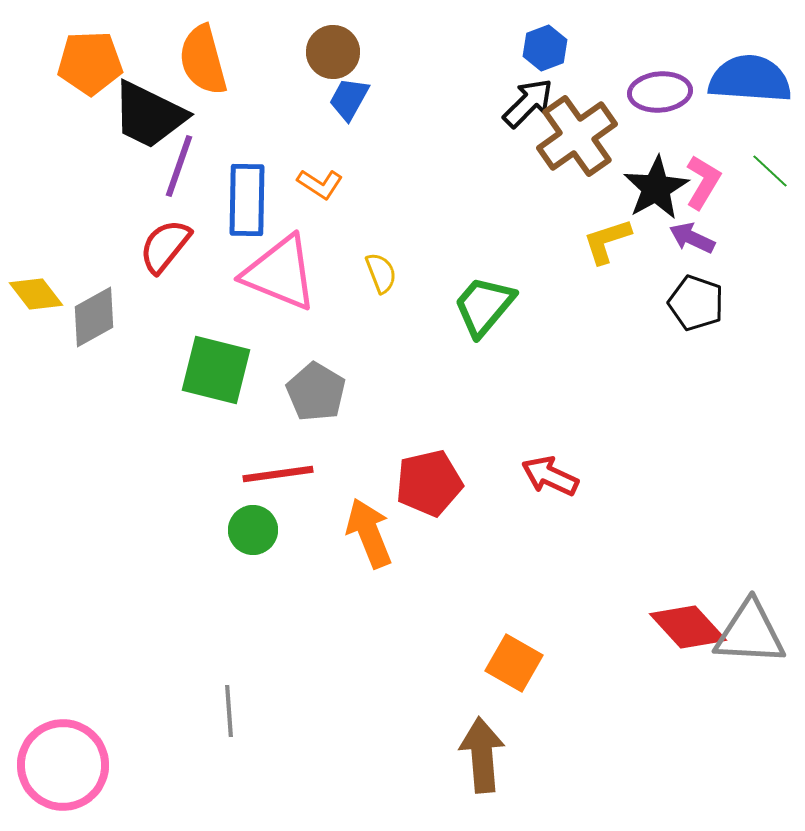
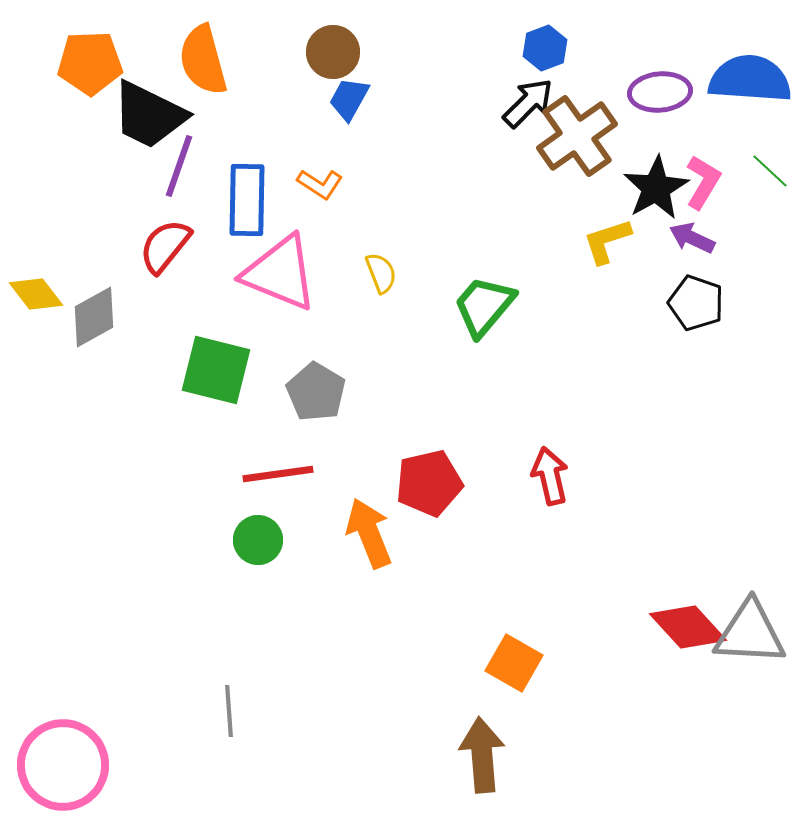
red arrow: rotated 52 degrees clockwise
green circle: moved 5 px right, 10 px down
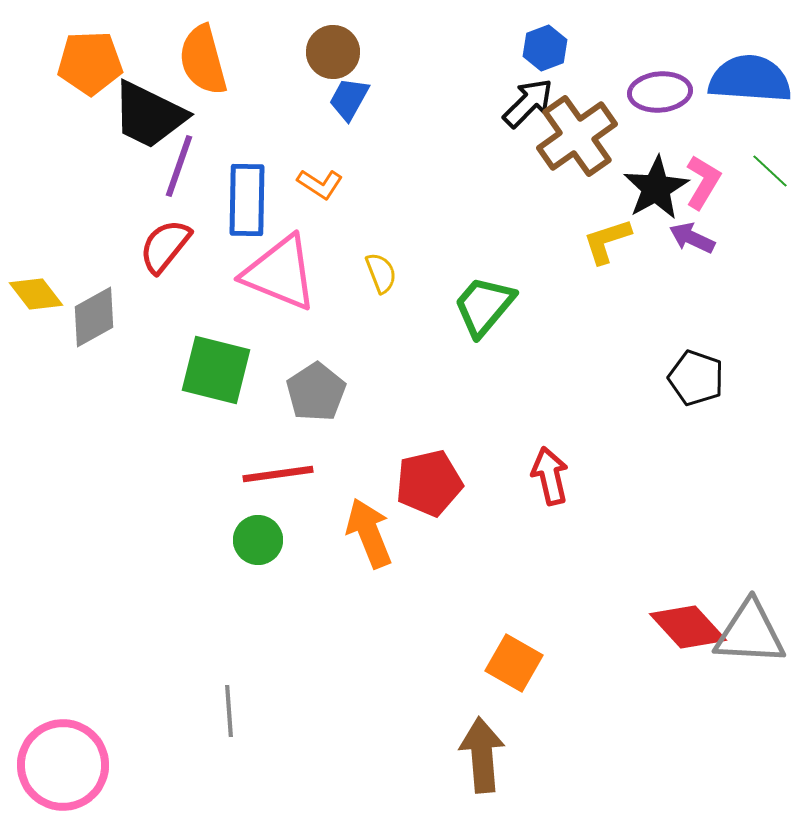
black pentagon: moved 75 px down
gray pentagon: rotated 8 degrees clockwise
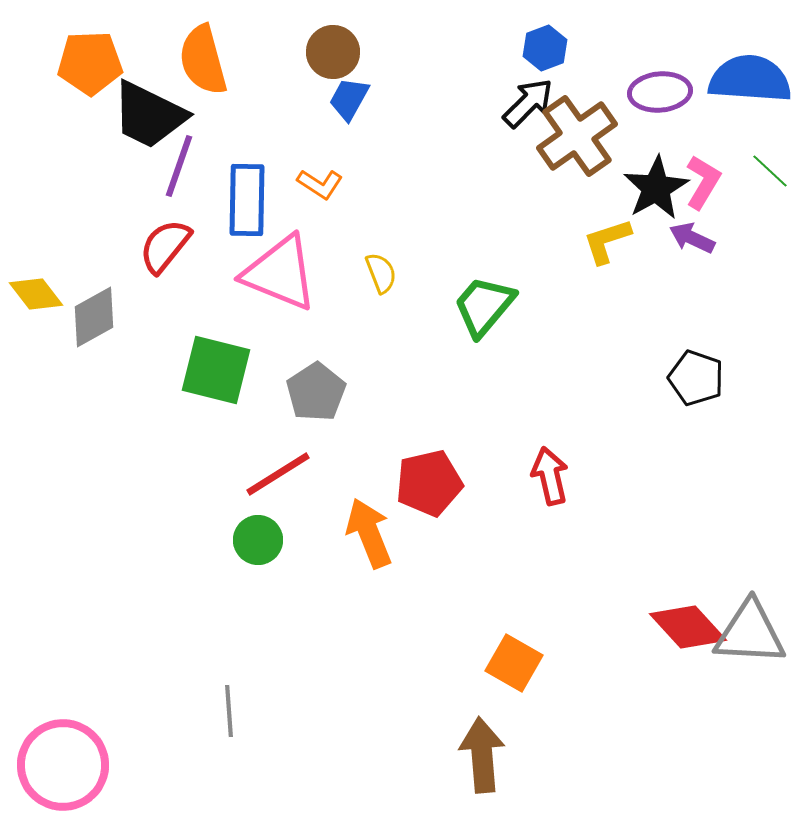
red line: rotated 24 degrees counterclockwise
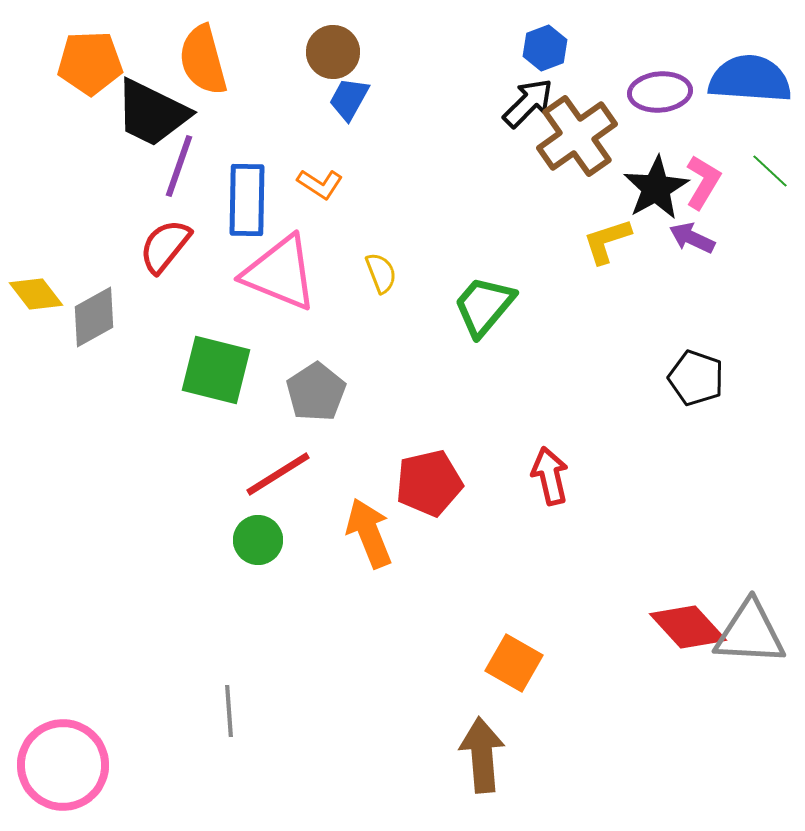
black trapezoid: moved 3 px right, 2 px up
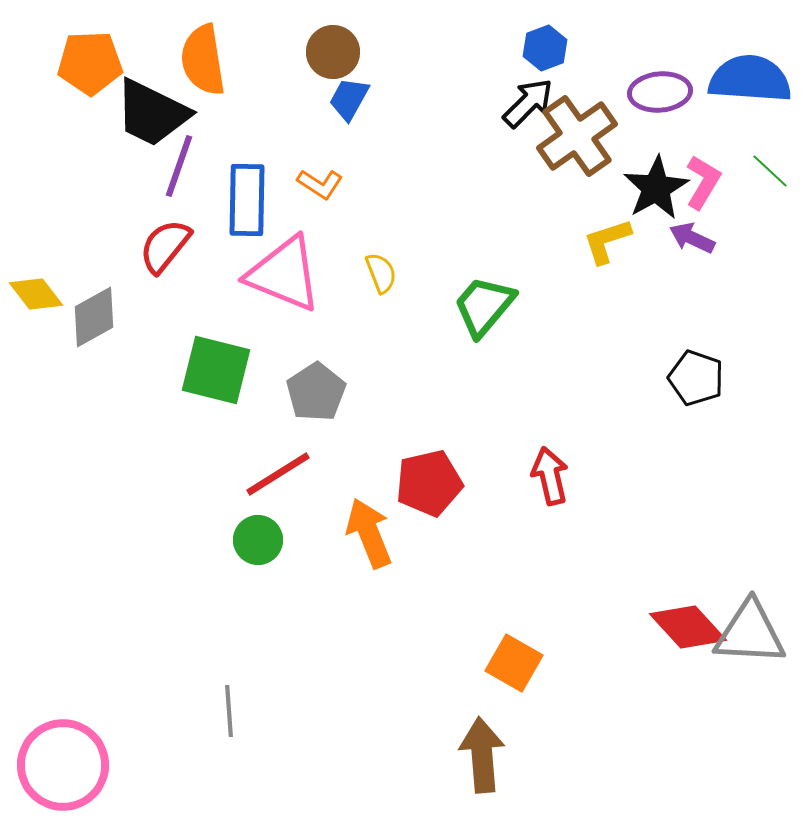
orange semicircle: rotated 6 degrees clockwise
pink triangle: moved 4 px right, 1 px down
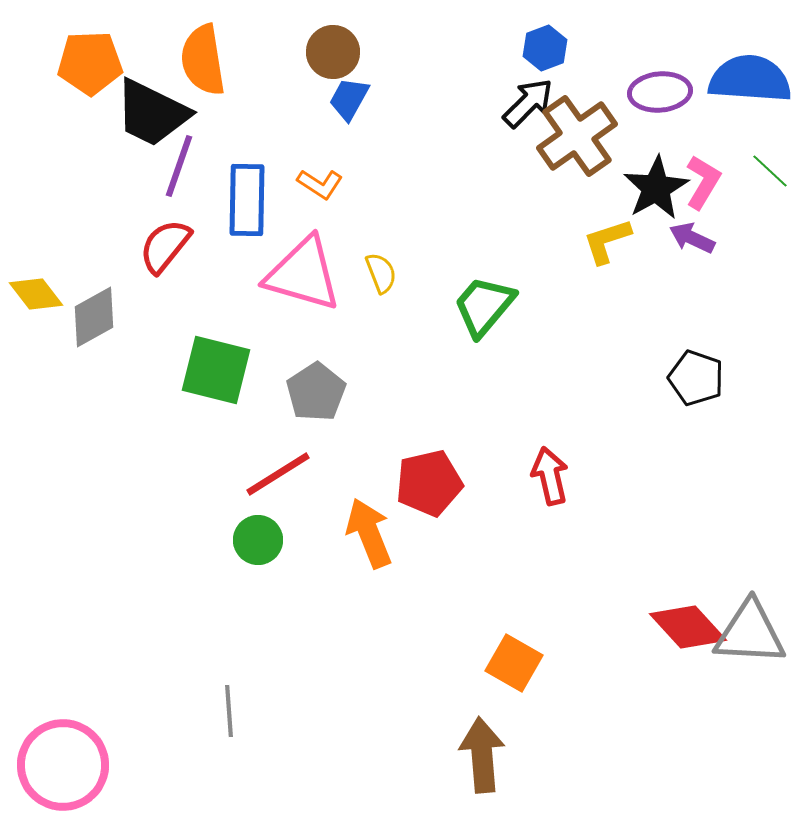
pink triangle: moved 19 px right; rotated 6 degrees counterclockwise
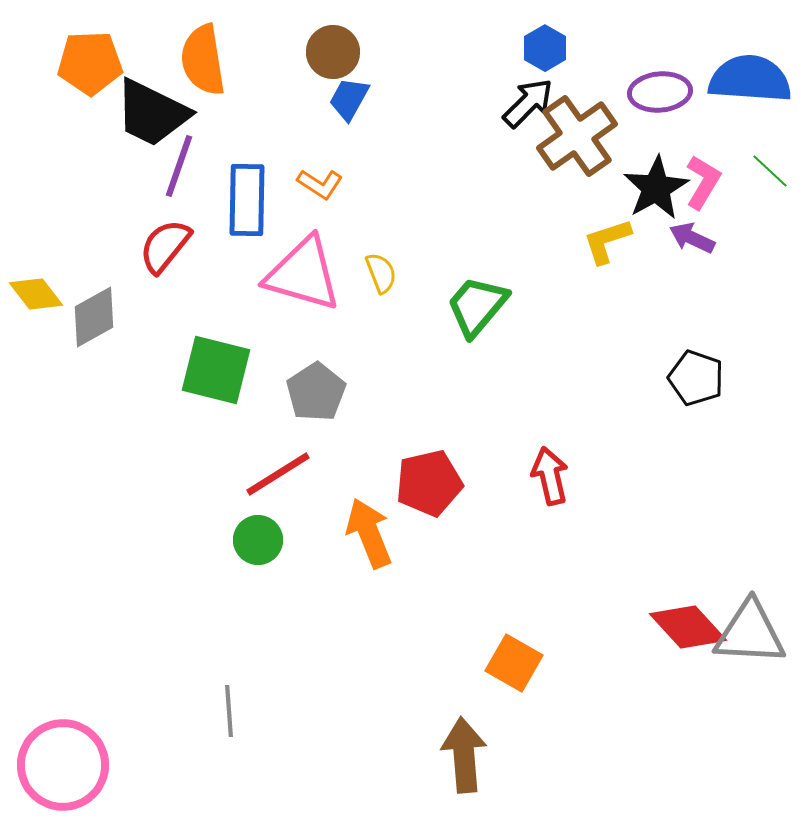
blue hexagon: rotated 9 degrees counterclockwise
green trapezoid: moved 7 px left
brown arrow: moved 18 px left
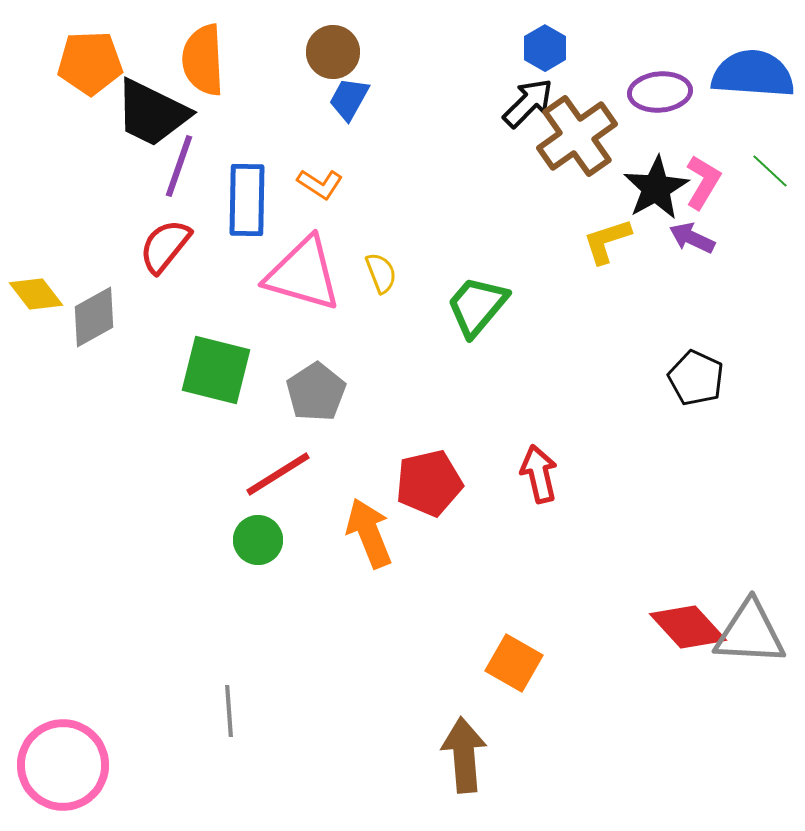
orange semicircle: rotated 6 degrees clockwise
blue semicircle: moved 3 px right, 5 px up
black pentagon: rotated 6 degrees clockwise
red arrow: moved 11 px left, 2 px up
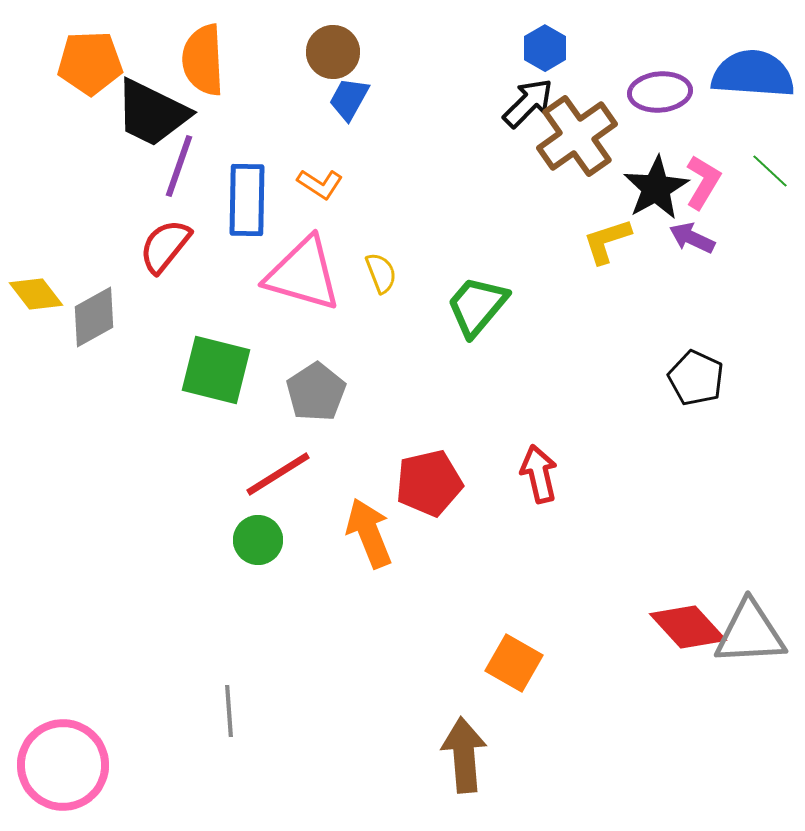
gray triangle: rotated 6 degrees counterclockwise
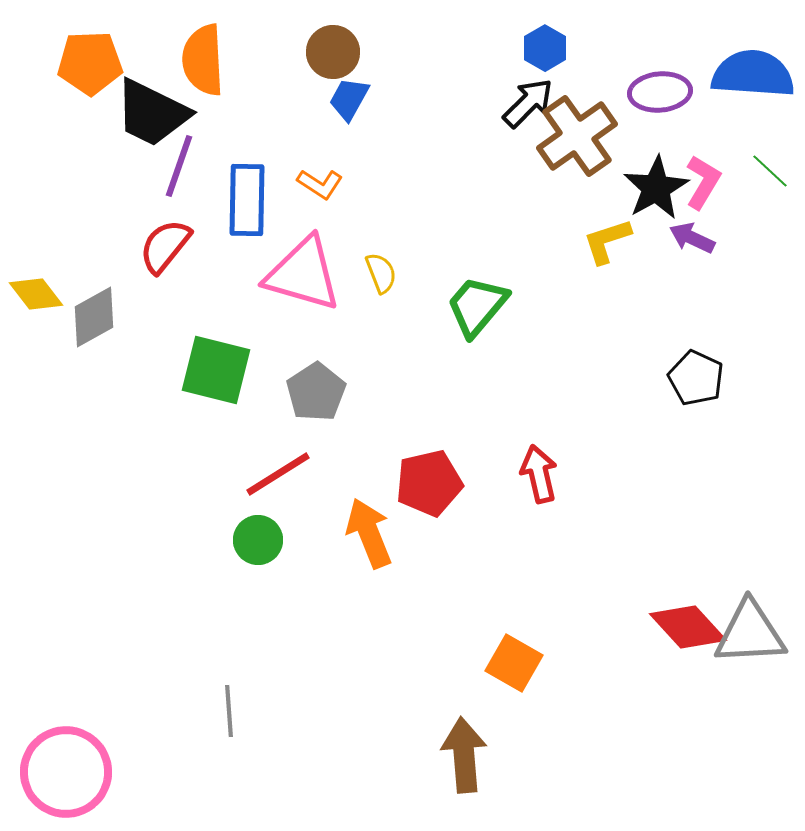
pink circle: moved 3 px right, 7 px down
